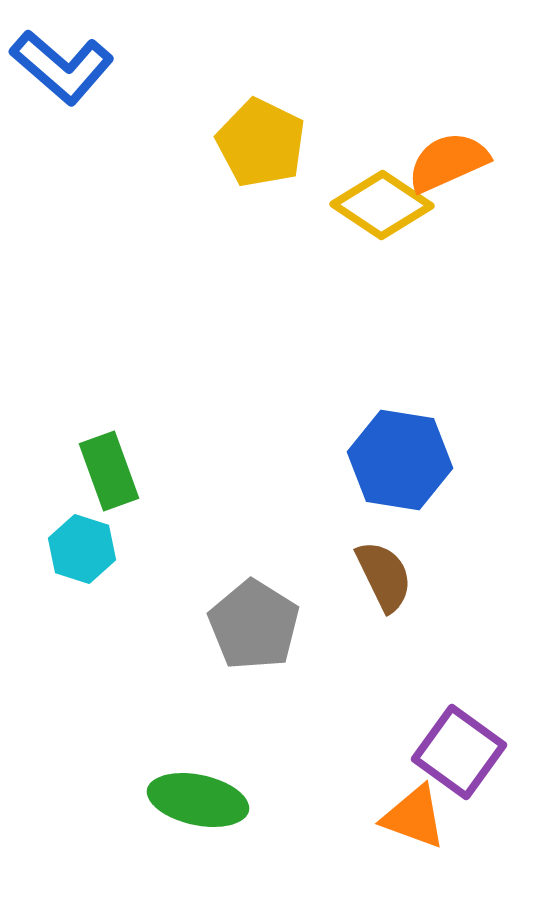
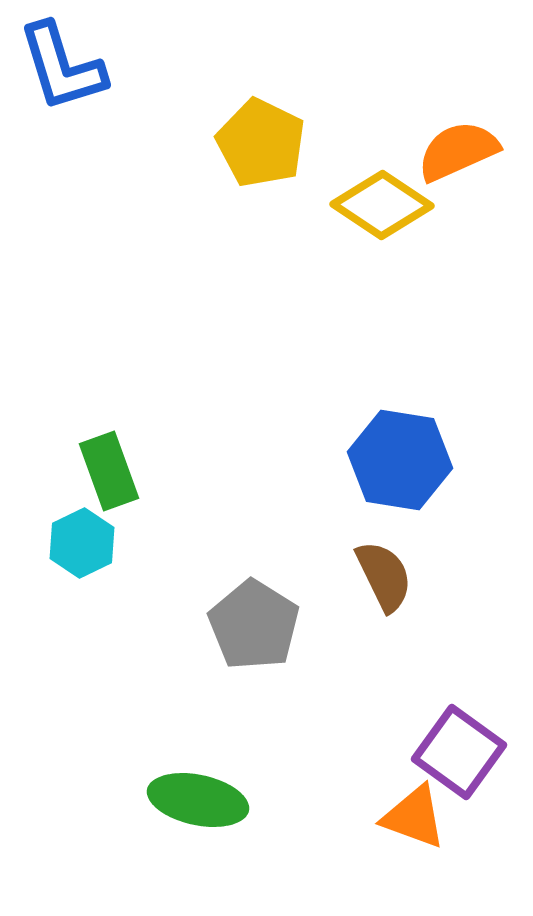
blue L-shape: rotated 32 degrees clockwise
orange semicircle: moved 10 px right, 11 px up
cyan hexagon: moved 6 px up; rotated 16 degrees clockwise
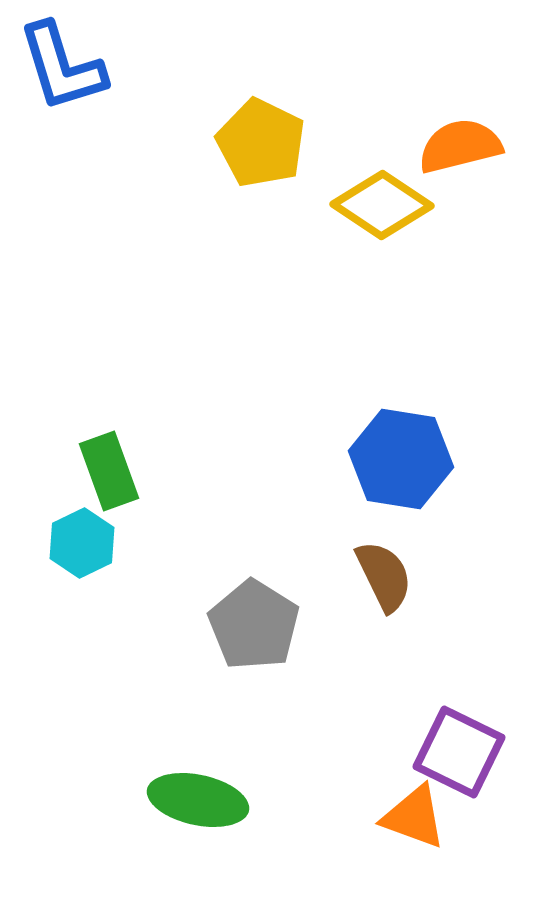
orange semicircle: moved 2 px right, 5 px up; rotated 10 degrees clockwise
blue hexagon: moved 1 px right, 1 px up
purple square: rotated 10 degrees counterclockwise
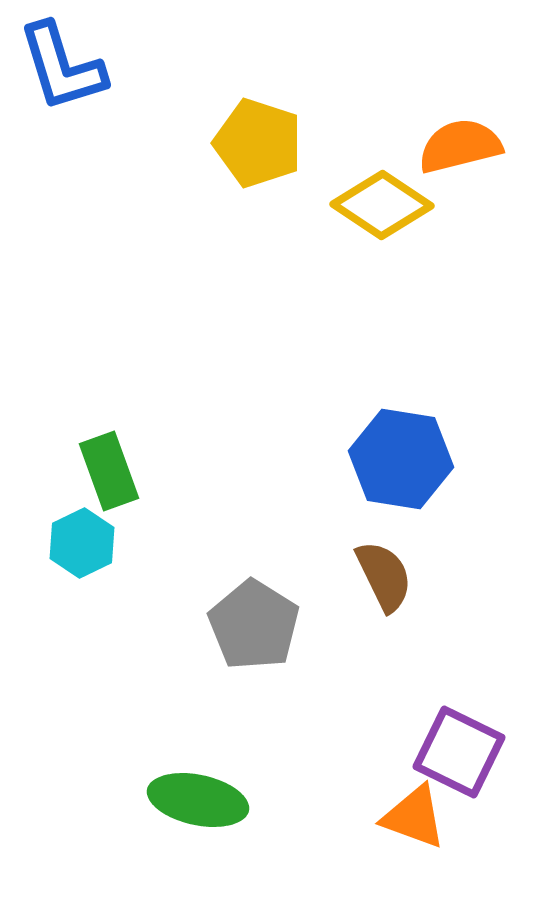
yellow pentagon: moved 3 px left; rotated 8 degrees counterclockwise
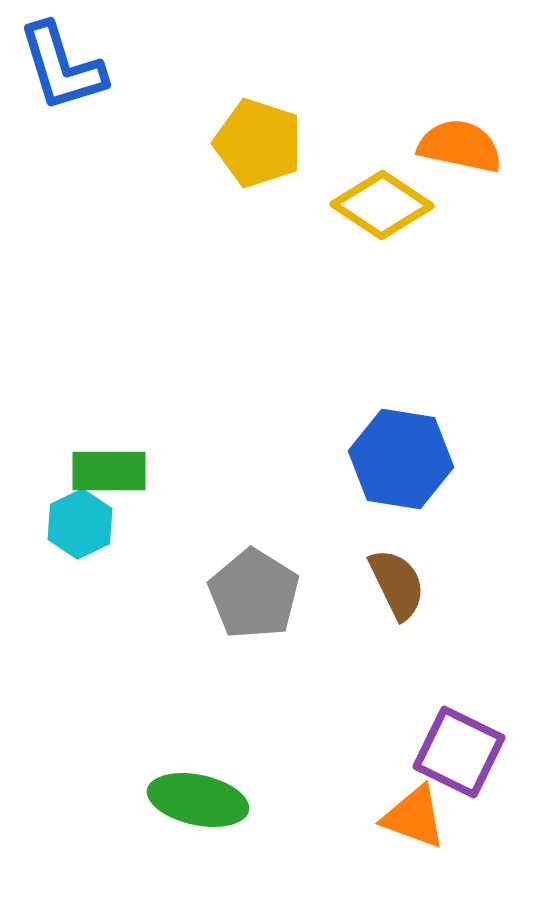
orange semicircle: rotated 26 degrees clockwise
green rectangle: rotated 70 degrees counterclockwise
cyan hexagon: moved 2 px left, 19 px up
brown semicircle: moved 13 px right, 8 px down
gray pentagon: moved 31 px up
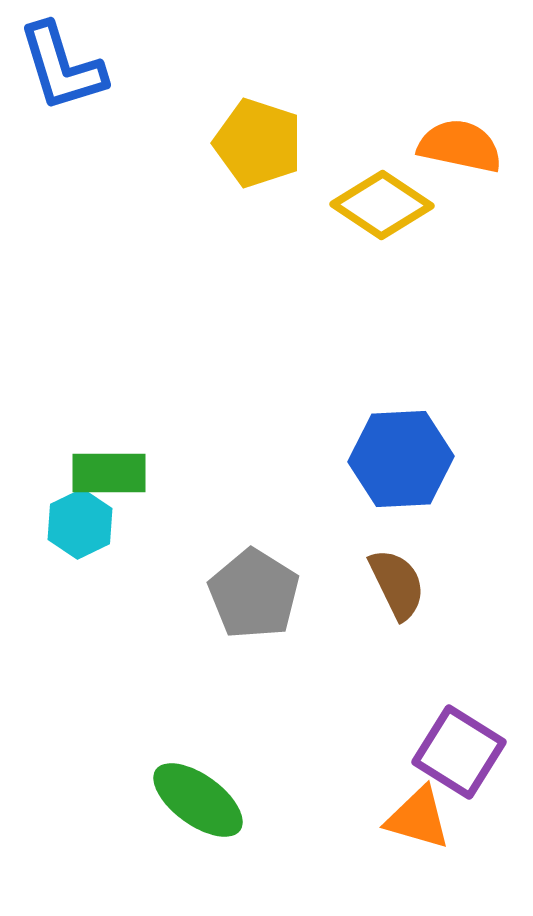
blue hexagon: rotated 12 degrees counterclockwise
green rectangle: moved 2 px down
purple square: rotated 6 degrees clockwise
green ellipse: rotated 24 degrees clockwise
orange triangle: moved 4 px right, 1 px down; rotated 4 degrees counterclockwise
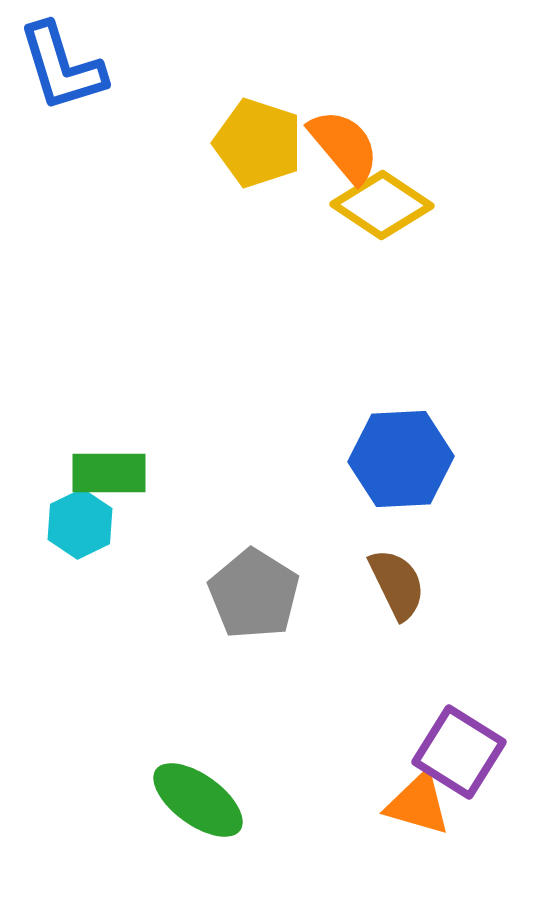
orange semicircle: moved 116 px left; rotated 38 degrees clockwise
orange triangle: moved 14 px up
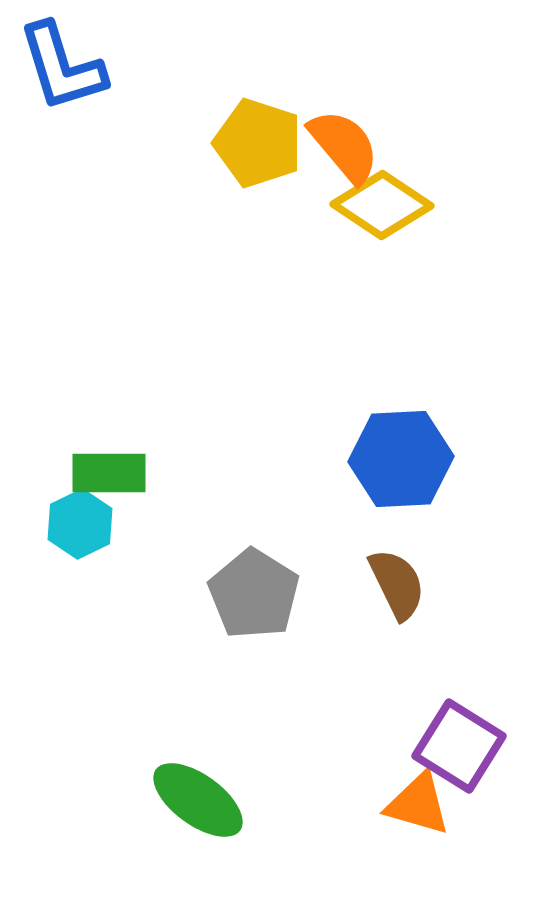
purple square: moved 6 px up
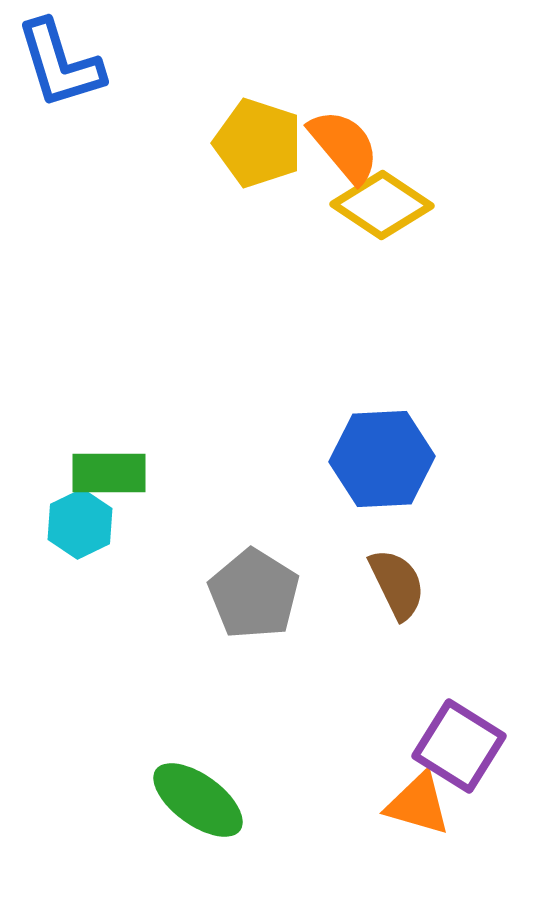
blue L-shape: moved 2 px left, 3 px up
blue hexagon: moved 19 px left
